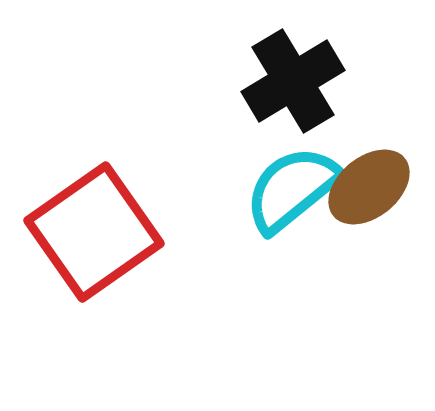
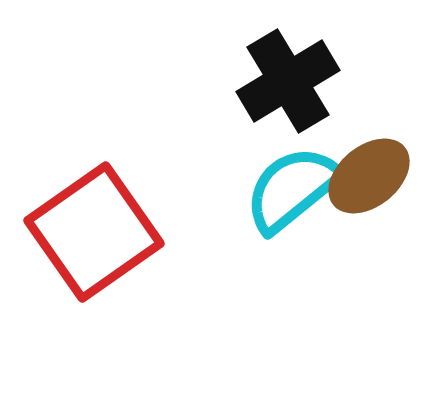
black cross: moved 5 px left
brown ellipse: moved 11 px up
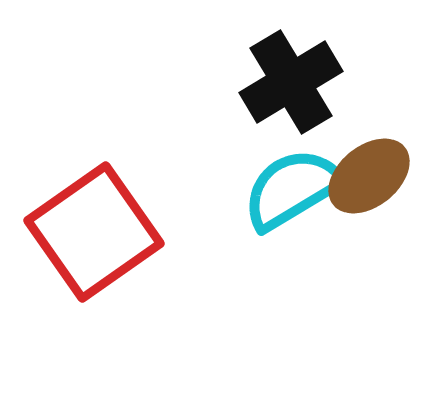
black cross: moved 3 px right, 1 px down
cyan semicircle: rotated 8 degrees clockwise
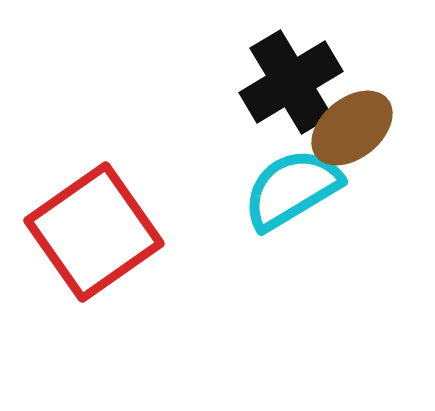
brown ellipse: moved 17 px left, 48 px up
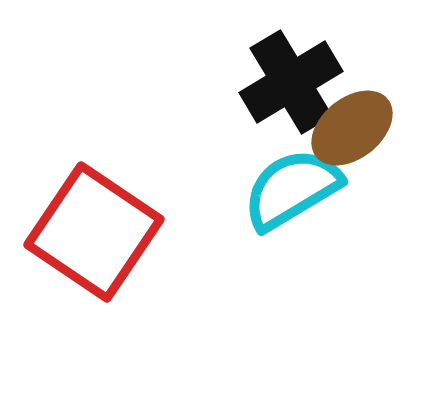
red square: rotated 21 degrees counterclockwise
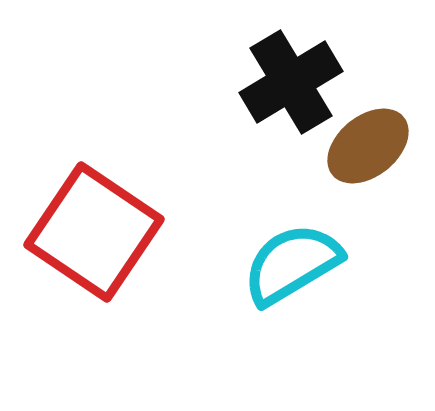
brown ellipse: moved 16 px right, 18 px down
cyan semicircle: moved 75 px down
